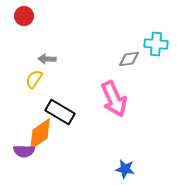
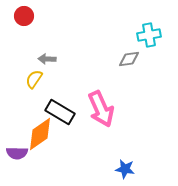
cyan cross: moved 7 px left, 9 px up; rotated 15 degrees counterclockwise
pink arrow: moved 13 px left, 10 px down
purple semicircle: moved 7 px left, 2 px down
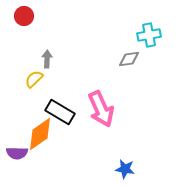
gray arrow: rotated 90 degrees clockwise
yellow semicircle: rotated 12 degrees clockwise
